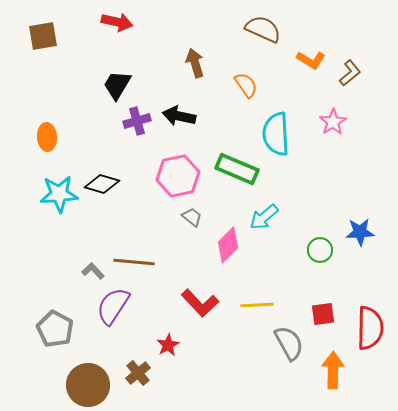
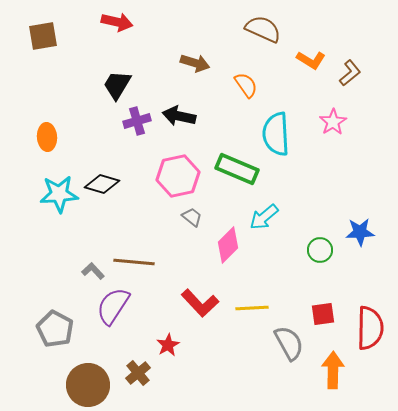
brown arrow: rotated 124 degrees clockwise
yellow line: moved 5 px left, 3 px down
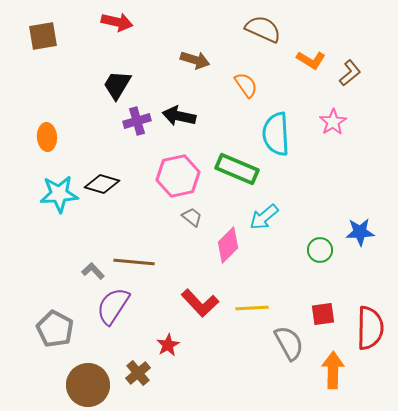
brown arrow: moved 3 px up
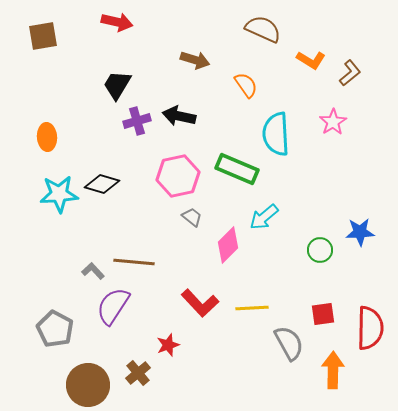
red star: rotated 10 degrees clockwise
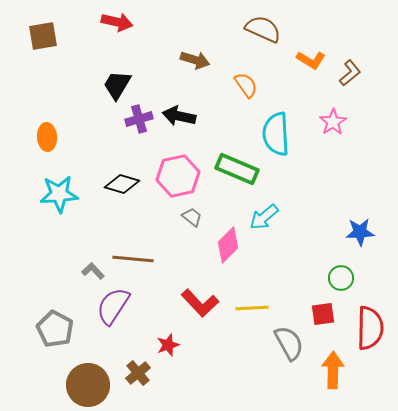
purple cross: moved 2 px right, 2 px up
black diamond: moved 20 px right
green circle: moved 21 px right, 28 px down
brown line: moved 1 px left, 3 px up
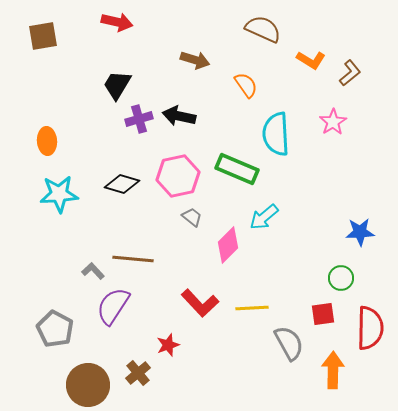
orange ellipse: moved 4 px down
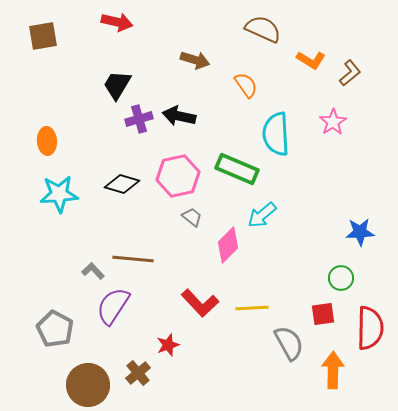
cyan arrow: moved 2 px left, 2 px up
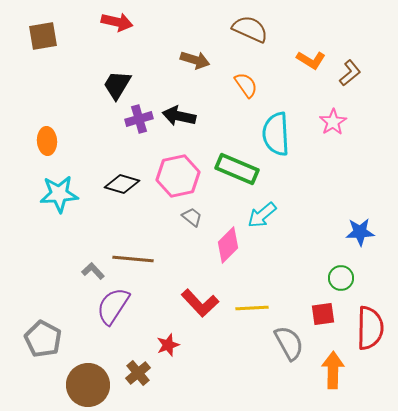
brown semicircle: moved 13 px left
gray pentagon: moved 12 px left, 10 px down
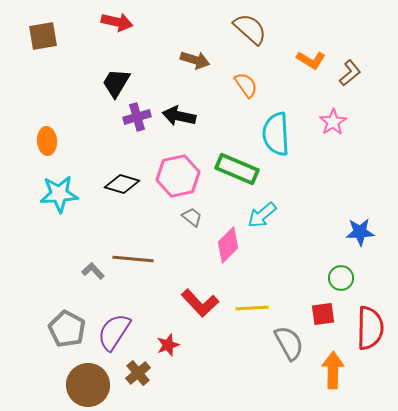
brown semicircle: rotated 18 degrees clockwise
black trapezoid: moved 1 px left, 2 px up
purple cross: moved 2 px left, 2 px up
purple semicircle: moved 1 px right, 26 px down
gray pentagon: moved 24 px right, 10 px up
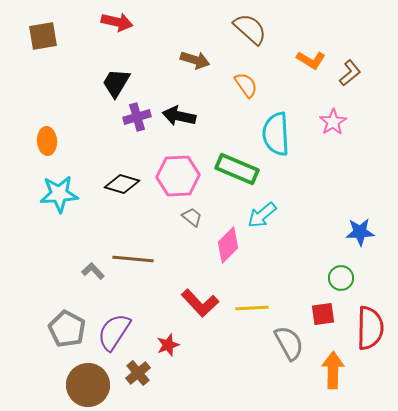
pink hexagon: rotated 9 degrees clockwise
